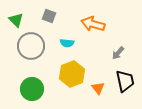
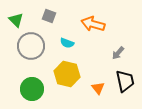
cyan semicircle: rotated 16 degrees clockwise
yellow hexagon: moved 5 px left; rotated 25 degrees counterclockwise
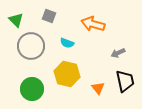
gray arrow: rotated 24 degrees clockwise
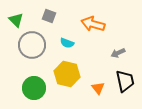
gray circle: moved 1 px right, 1 px up
green circle: moved 2 px right, 1 px up
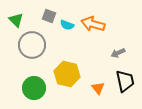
cyan semicircle: moved 18 px up
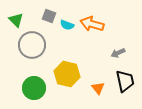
orange arrow: moved 1 px left
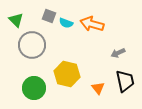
cyan semicircle: moved 1 px left, 2 px up
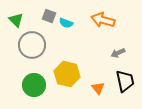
orange arrow: moved 11 px right, 4 px up
green circle: moved 3 px up
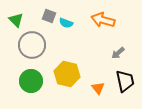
gray arrow: rotated 16 degrees counterclockwise
green circle: moved 3 px left, 4 px up
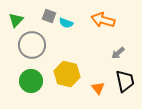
green triangle: rotated 28 degrees clockwise
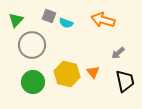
green circle: moved 2 px right, 1 px down
orange triangle: moved 5 px left, 16 px up
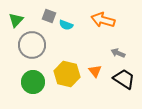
cyan semicircle: moved 2 px down
gray arrow: rotated 64 degrees clockwise
orange triangle: moved 2 px right, 1 px up
black trapezoid: moved 1 px left, 2 px up; rotated 45 degrees counterclockwise
